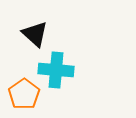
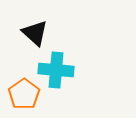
black triangle: moved 1 px up
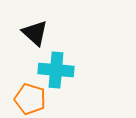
orange pentagon: moved 6 px right, 5 px down; rotated 20 degrees counterclockwise
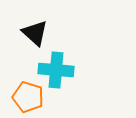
orange pentagon: moved 2 px left, 2 px up
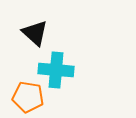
orange pentagon: rotated 8 degrees counterclockwise
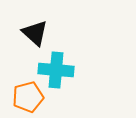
orange pentagon: rotated 24 degrees counterclockwise
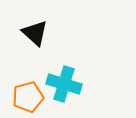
cyan cross: moved 8 px right, 14 px down; rotated 12 degrees clockwise
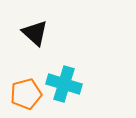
orange pentagon: moved 2 px left, 3 px up
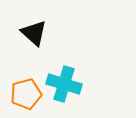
black triangle: moved 1 px left
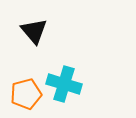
black triangle: moved 2 px up; rotated 8 degrees clockwise
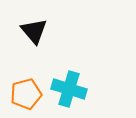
cyan cross: moved 5 px right, 5 px down
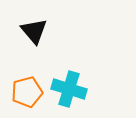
orange pentagon: moved 1 px right, 2 px up
